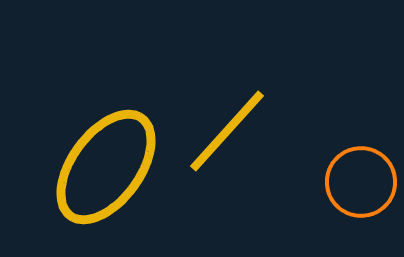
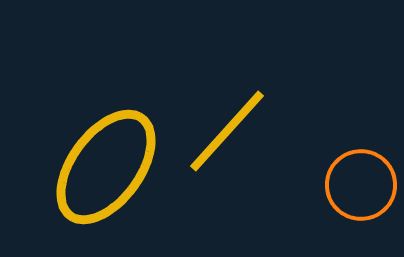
orange circle: moved 3 px down
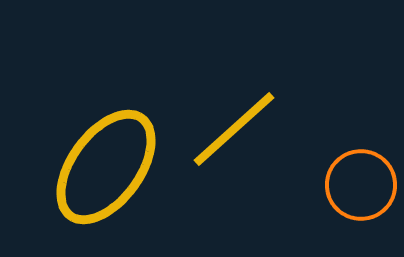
yellow line: moved 7 px right, 2 px up; rotated 6 degrees clockwise
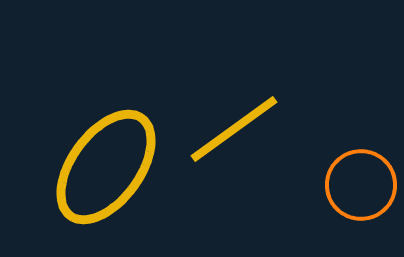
yellow line: rotated 6 degrees clockwise
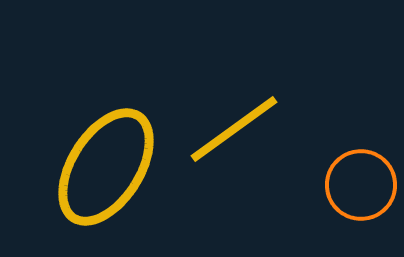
yellow ellipse: rotated 4 degrees counterclockwise
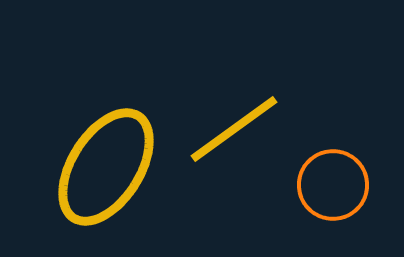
orange circle: moved 28 px left
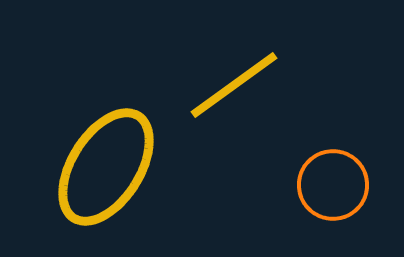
yellow line: moved 44 px up
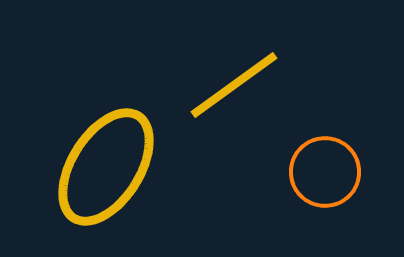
orange circle: moved 8 px left, 13 px up
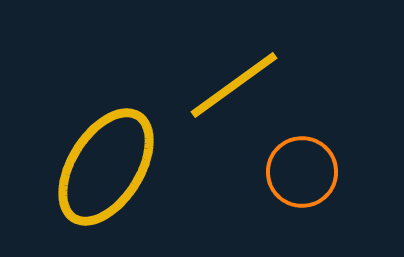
orange circle: moved 23 px left
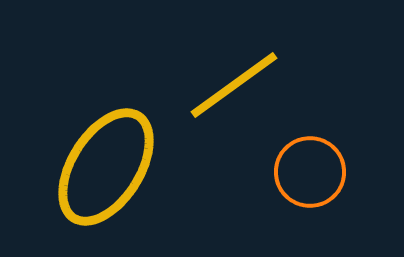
orange circle: moved 8 px right
